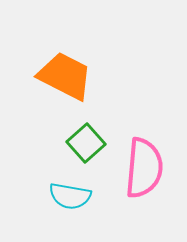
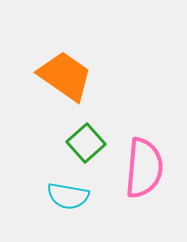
orange trapezoid: rotated 8 degrees clockwise
cyan semicircle: moved 2 px left
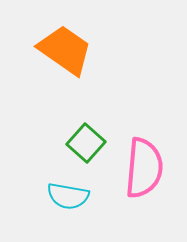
orange trapezoid: moved 26 px up
green square: rotated 6 degrees counterclockwise
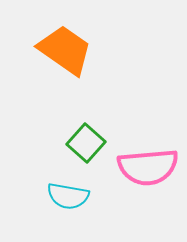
pink semicircle: moved 4 px right, 1 px up; rotated 80 degrees clockwise
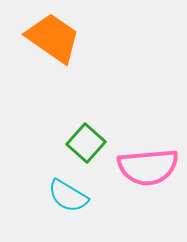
orange trapezoid: moved 12 px left, 12 px up
cyan semicircle: rotated 21 degrees clockwise
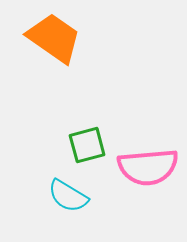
orange trapezoid: moved 1 px right
green square: moved 1 px right, 2 px down; rotated 33 degrees clockwise
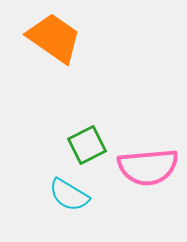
green square: rotated 12 degrees counterclockwise
cyan semicircle: moved 1 px right, 1 px up
